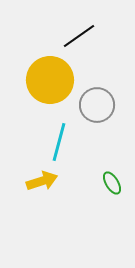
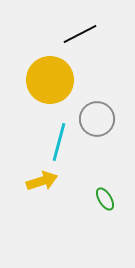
black line: moved 1 px right, 2 px up; rotated 8 degrees clockwise
gray circle: moved 14 px down
green ellipse: moved 7 px left, 16 px down
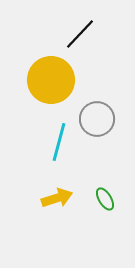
black line: rotated 20 degrees counterclockwise
yellow circle: moved 1 px right
yellow arrow: moved 15 px right, 17 px down
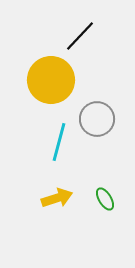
black line: moved 2 px down
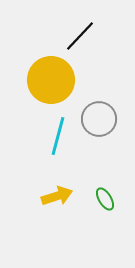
gray circle: moved 2 px right
cyan line: moved 1 px left, 6 px up
yellow arrow: moved 2 px up
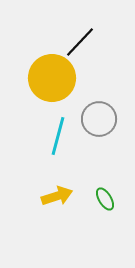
black line: moved 6 px down
yellow circle: moved 1 px right, 2 px up
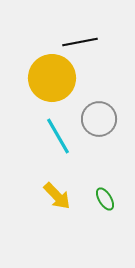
black line: rotated 36 degrees clockwise
cyan line: rotated 45 degrees counterclockwise
yellow arrow: rotated 64 degrees clockwise
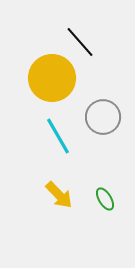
black line: rotated 60 degrees clockwise
gray circle: moved 4 px right, 2 px up
yellow arrow: moved 2 px right, 1 px up
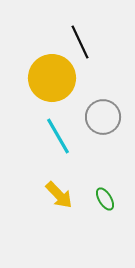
black line: rotated 16 degrees clockwise
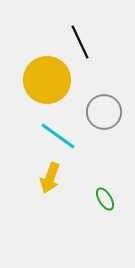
yellow circle: moved 5 px left, 2 px down
gray circle: moved 1 px right, 5 px up
cyan line: rotated 24 degrees counterclockwise
yellow arrow: moved 9 px left, 17 px up; rotated 64 degrees clockwise
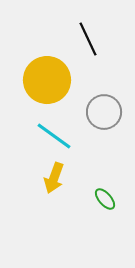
black line: moved 8 px right, 3 px up
cyan line: moved 4 px left
yellow arrow: moved 4 px right
green ellipse: rotated 10 degrees counterclockwise
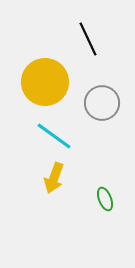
yellow circle: moved 2 px left, 2 px down
gray circle: moved 2 px left, 9 px up
green ellipse: rotated 20 degrees clockwise
